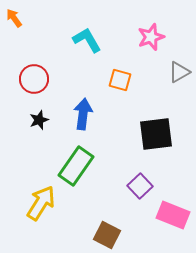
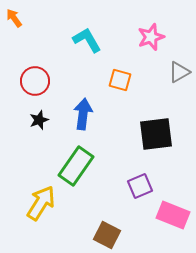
red circle: moved 1 px right, 2 px down
purple square: rotated 20 degrees clockwise
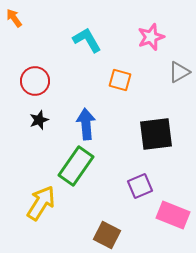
blue arrow: moved 3 px right, 10 px down; rotated 12 degrees counterclockwise
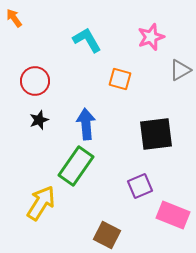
gray triangle: moved 1 px right, 2 px up
orange square: moved 1 px up
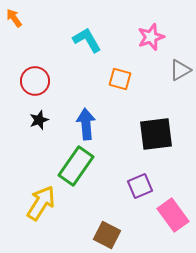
pink rectangle: rotated 32 degrees clockwise
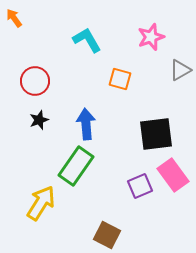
pink rectangle: moved 40 px up
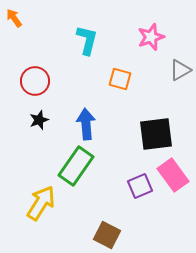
cyan L-shape: rotated 44 degrees clockwise
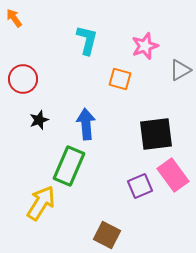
pink star: moved 6 px left, 9 px down
red circle: moved 12 px left, 2 px up
green rectangle: moved 7 px left; rotated 12 degrees counterclockwise
